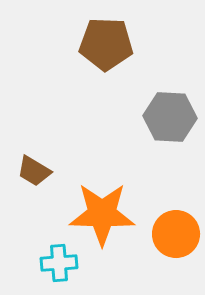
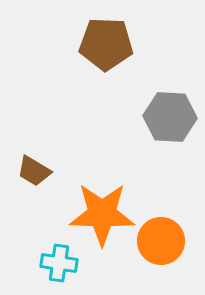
orange circle: moved 15 px left, 7 px down
cyan cross: rotated 12 degrees clockwise
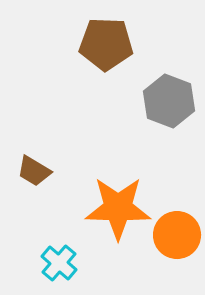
gray hexagon: moved 1 px left, 16 px up; rotated 18 degrees clockwise
orange star: moved 16 px right, 6 px up
orange circle: moved 16 px right, 6 px up
cyan cross: rotated 33 degrees clockwise
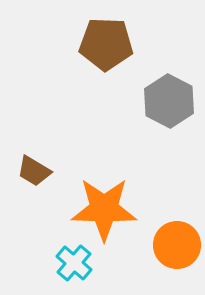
gray hexagon: rotated 6 degrees clockwise
orange star: moved 14 px left, 1 px down
orange circle: moved 10 px down
cyan cross: moved 15 px right
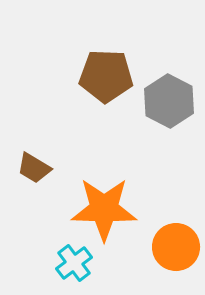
brown pentagon: moved 32 px down
brown trapezoid: moved 3 px up
orange circle: moved 1 px left, 2 px down
cyan cross: rotated 12 degrees clockwise
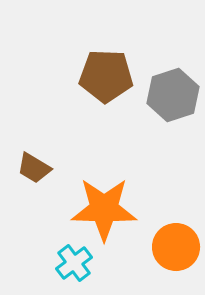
gray hexagon: moved 4 px right, 6 px up; rotated 15 degrees clockwise
